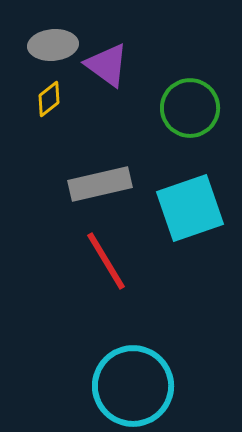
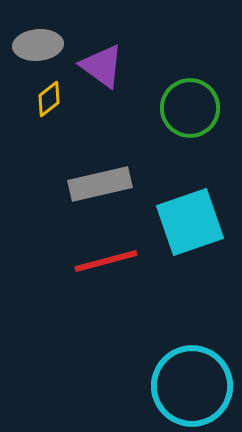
gray ellipse: moved 15 px left
purple triangle: moved 5 px left, 1 px down
cyan square: moved 14 px down
red line: rotated 74 degrees counterclockwise
cyan circle: moved 59 px right
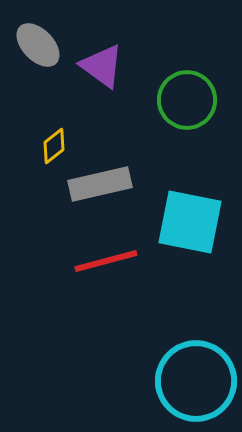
gray ellipse: rotated 51 degrees clockwise
yellow diamond: moved 5 px right, 47 px down
green circle: moved 3 px left, 8 px up
cyan square: rotated 30 degrees clockwise
cyan circle: moved 4 px right, 5 px up
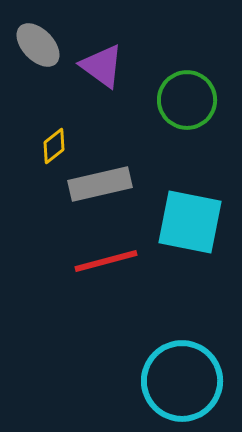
cyan circle: moved 14 px left
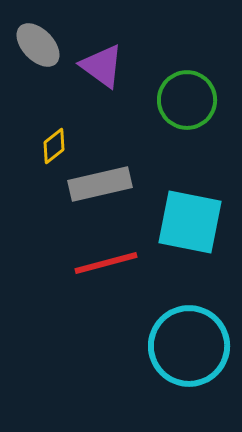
red line: moved 2 px down
cyan circle: moved 7 px right, 35 px up
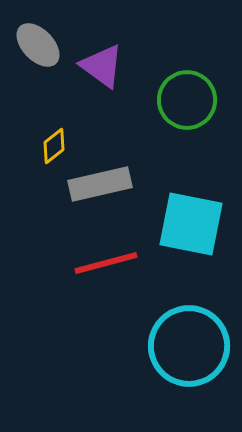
cyan square: moved 1 px right, 2 px down
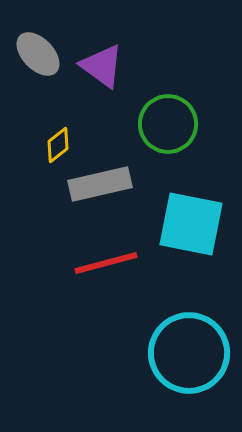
gray ellipse: moved 9 px down
green circle: moved 19 px left, 24 px down
yellow diamond: moved 4 px right, 1 px up
cyan circle: moved 7 px down
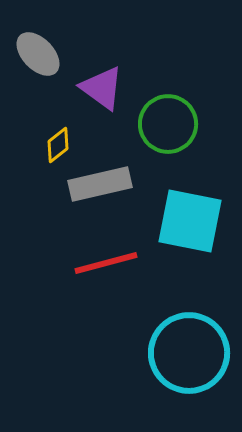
purple triangle: moved 22 px down
cyan square: moved 1 px left, 3 px up
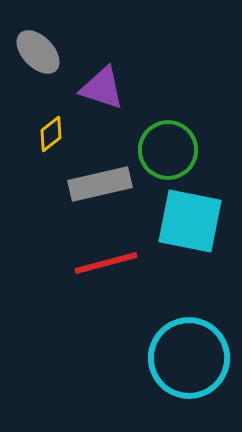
gray ellipse: moved 2 px up
purple triangle: rotated 18 degrees counterclockwise
green circle: moved 26 px down
yellow diamond: moved 7 px left, 11 px up
cyan circle: moved 5 px down
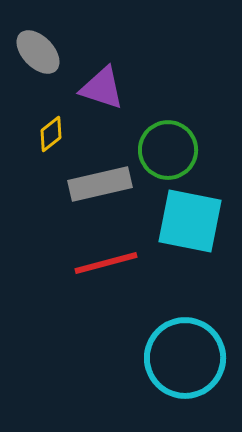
cyan circle: moved 4 px left
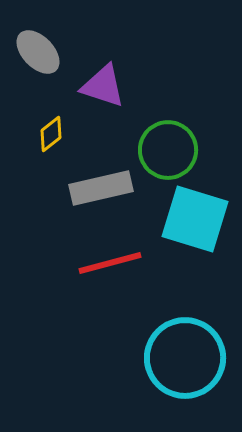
purple triangle: moved 1 px right, 2 px up
gray rectangle: moved 1 px right, 4 px down
cyan square: moved 5 px right, 2 px up; rotated 6 degrees clockwise
red line: moved 4 px right
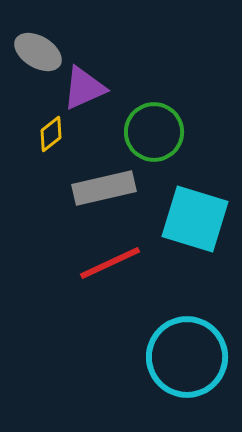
gray ellipse: rotated 15 degrees counterclockwise
purple triangle: moved 19 px left, 2 px down; rotated 42 degrees counterclockwise
green circle: moved 14 px left, 18 px up
gray rectangle: moved 3 px right
red line: rotated 10 degrees counterclockwise
cyan circle: moved 2 px right, 1 px up
